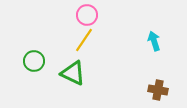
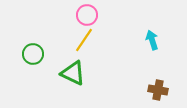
cyan arrow: moved 2 px left, 1 px up
green circle: moved 1 px left, 7 px up
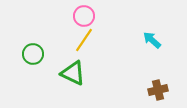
pink circle: moved 3 px left, 1 px down
cyan arrow: rotated 30 degrees counterclockwise
brown cross: rotated 24 degrees counterclockwise
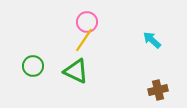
pink circle: moved 3 px right, 6 px down
green circle: moved 12 px down
green triangle: moved 3 px right, 2 px up
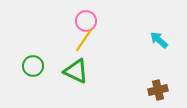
pink circle: moved 1 px left, 1 px up
cyan arrow: moved 7 px right
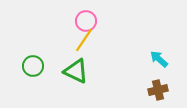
cyan arrow: moved 19 px down
